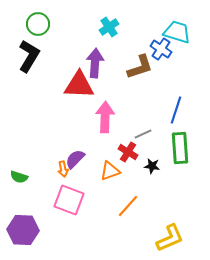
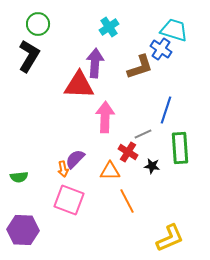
cyan trapezoid: moved 3 px left, 2 px up
blue line: moved 10 px left
orange triangle: rotated 20 degrees clockwise
green semicircle: rotated 24 degrees counterclockwise
orange line: moved 1 px left, 5 px up; rotated 70 degrees counterclockwise
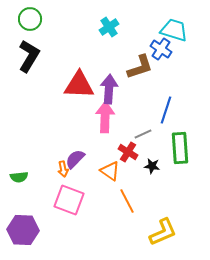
green circle: moved 8 px left, 5 px up
purple arrow: moved 14 px right, 26 px down
orange triangle: rotated 35 degrees clockwise
yellow L-shape: moved 7 px left, 6 px up
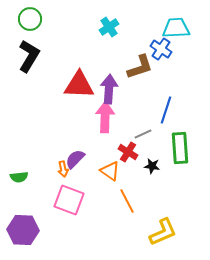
cyan trapezoid: moved 2 px right, 2 px up; rotated 20 degrees counterclockwise
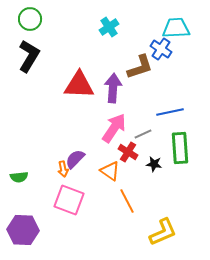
purple arrow: moved 4 px right, 1 px up
blue line: moved 4 px right, 2 px down; rotated 60 degrees clockwise
pink arrow: moved 9 px right, 11 px down; rotated 32 degrees clockwise
black star: moved 2 px right, 2 px up
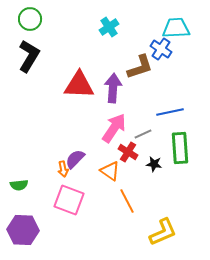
green semicircle: moved 8 px down
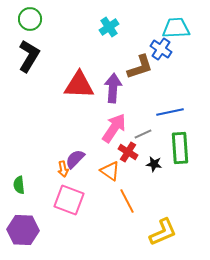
green semicircle: rotated 90 degrees clockwise
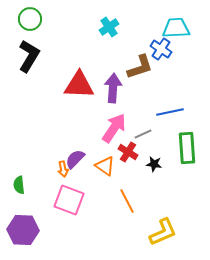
green rectangle: moved 7 px right
orange triangle: moved 5 px left, 5 px up
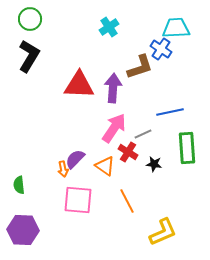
pink square: moved 9 px right; rotated 16 degrees counterclockwise
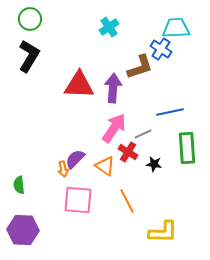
yellow L-shape: rotated 24 degrees clockwise
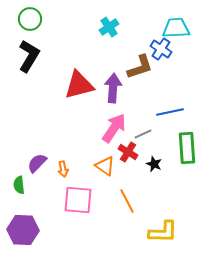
red triangle: rotated 16 degrees counterclockwise
purple semicircle: moved 38 px left, 4 px down
black star: rotated 14 degrees clockwise
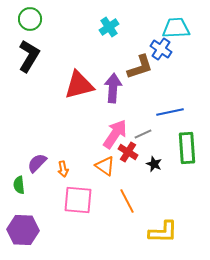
pink arrow: moved 1 px right, 6 px down
